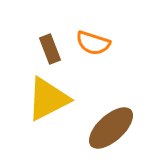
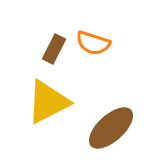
brown rectangle: moved 4 px right; rotated 48 degrees clockwise
yellow triangle: moved 3 px down
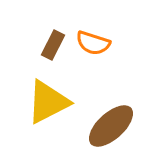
brown rectangle: moved 1 px left, 4 px up
brown ellipse: moved 2 px up
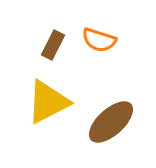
orange semicircle: moved 6 px right, 3 px up
brown ellipse: moved 4 px up
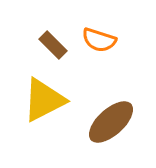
brown rectangle: rotated 72 degrees counterclockwise
yellow triangle: moved 4 px left, 2 px up
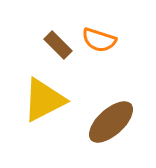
brown rectangle: moved 5 px right
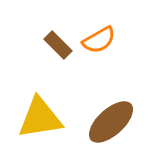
orange semicircle: rotated 48 degrees counterclockwise
yellow triangle: moved 4 px left, 18 px down; rotated 18 degrees clockwise
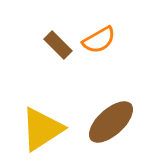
yellow triangle: moved 2 px right, 11 px down; rotated 24 degrees counterclockwise
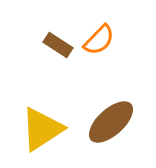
orange semicircle: rotated 16 degrees counterclockwise
brown rectangle: rotated 12 degrees counterclockwise
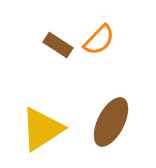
brown ellipse: rotated 21 degrees counterclockwise
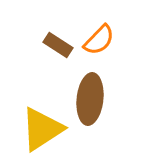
brown ellipse: moved 21 px left, 23 px up; rotated 21 degrees counterclockwise
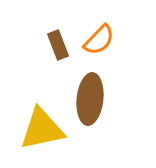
brown rectangle: rotated 36 degrees clockwise
yellow triangle: rotated 21 degrees clockwise
